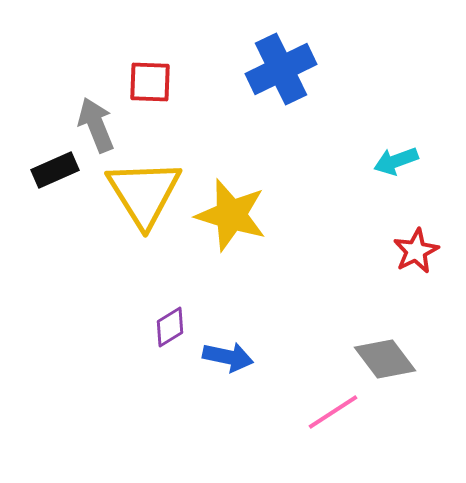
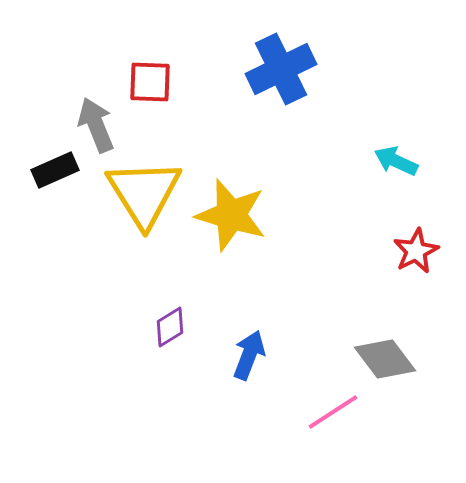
cyan arrow: rotated 45 degrees clockwise
blue arrow: moved 21 px right, 2 px up; rotated 81 degrees counterclockwise
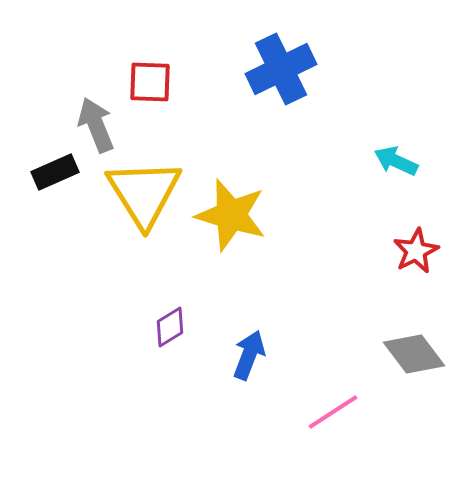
black rectangle: moved 2 px down
gray diamond: moved 29 px right, 5 px up
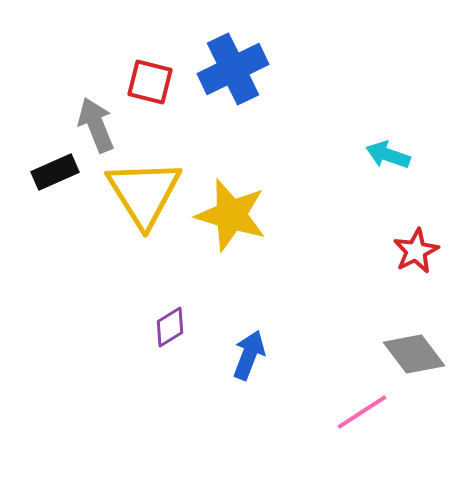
blue cross: moved 48 px left
red square: rotated 12 degrees clockwise
cyan arrow: moved 8 px left, 6 px up; rotated 6 degrees counterclockwise
pink line: moved 29 px right
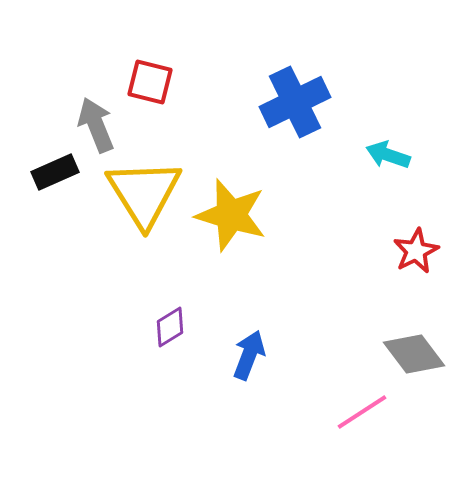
blue cross: moved 62 px right, 33 px down
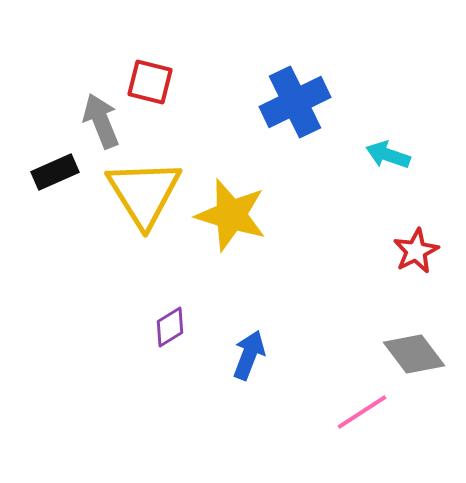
gray arrow: moved 5 px right, 4 px up
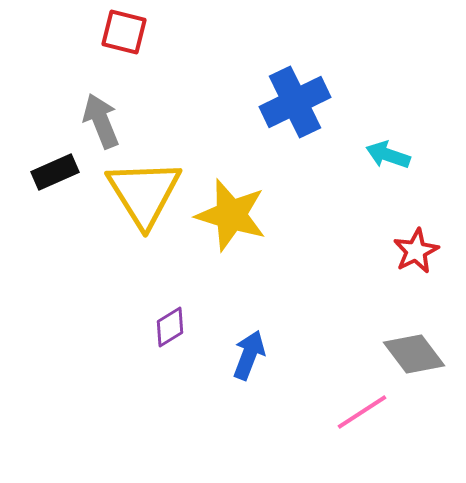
red square: moved 26 px left, 50 px up
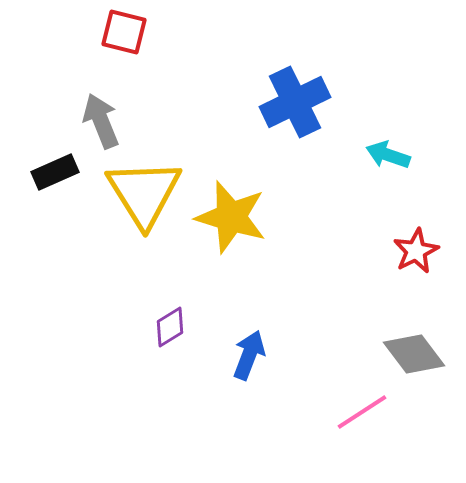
yellow star: moved 2 px down
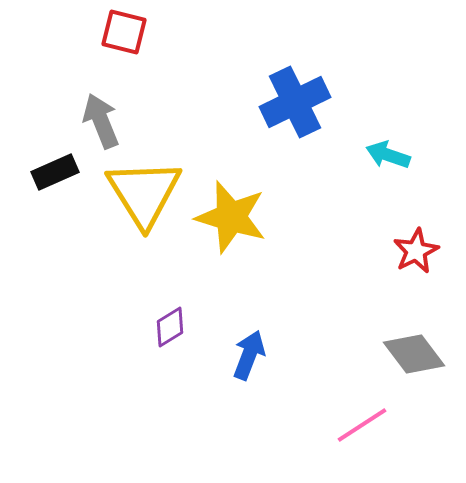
pink line: moved 13 px down
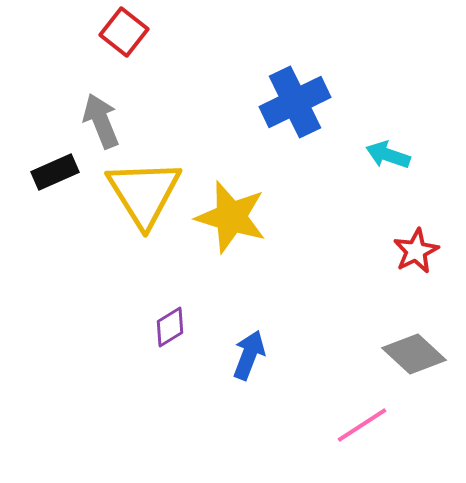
red square: rotated 24 degrees clockwise
gray diamond: rotated 10 degrees counterclockwise
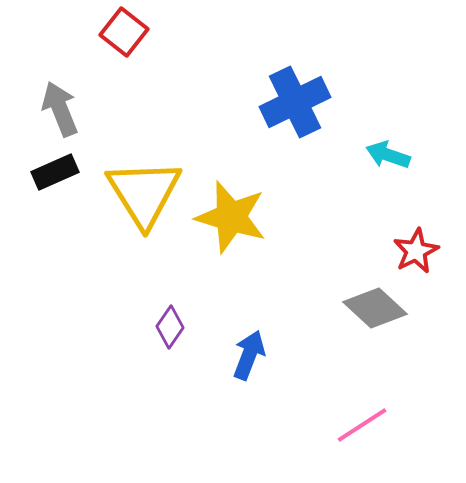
gray arrow: moved 41 px left, 12 px up
purple diamond: rotated 24 degrees counterclockwise
gray diamond: moved 39 px left, 46 px up
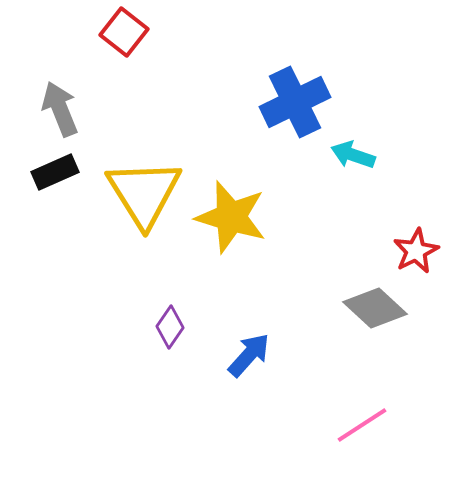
cyan arrow: moved 35 px left
blue arrow: rotated 21 degrees clockwise
